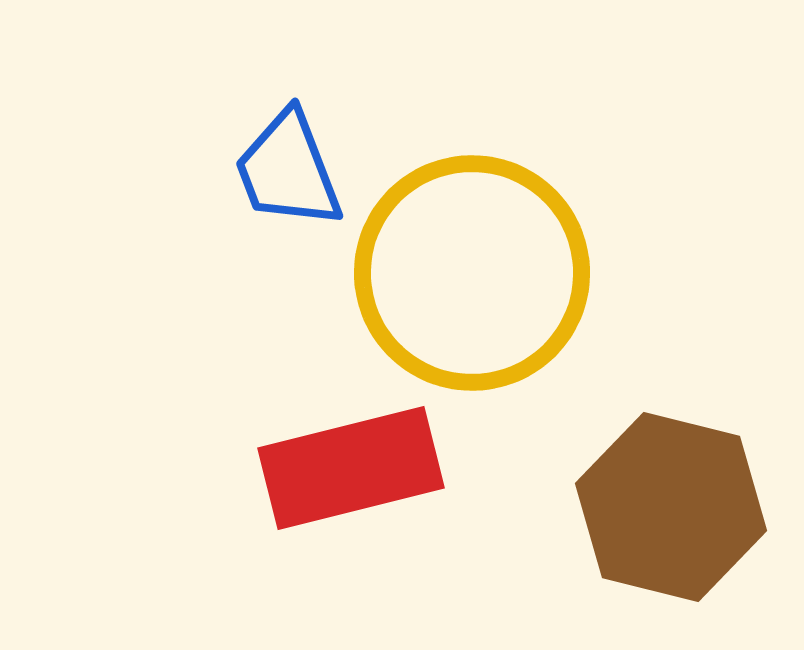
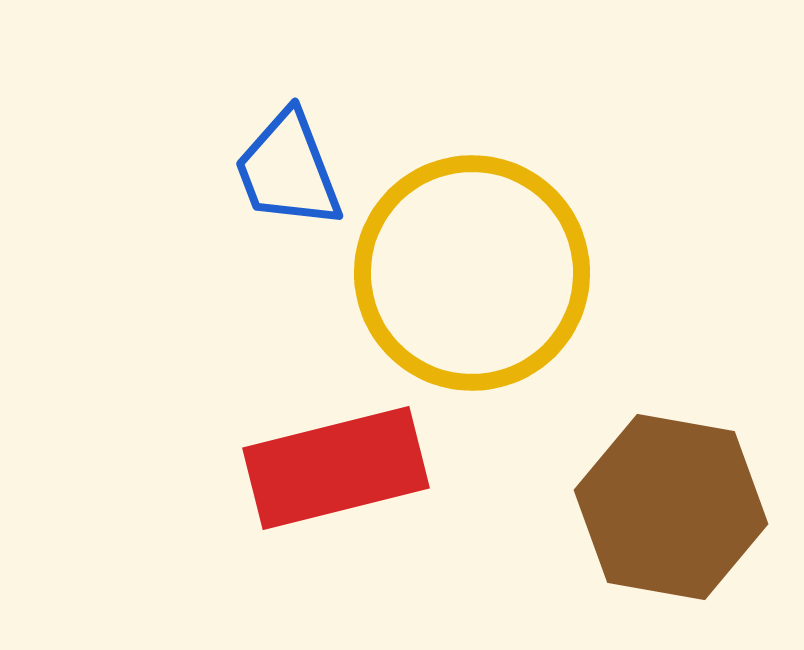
red rectangle: moved 15 px left
brown hexagon: rotated 4 degrees counterclockwise
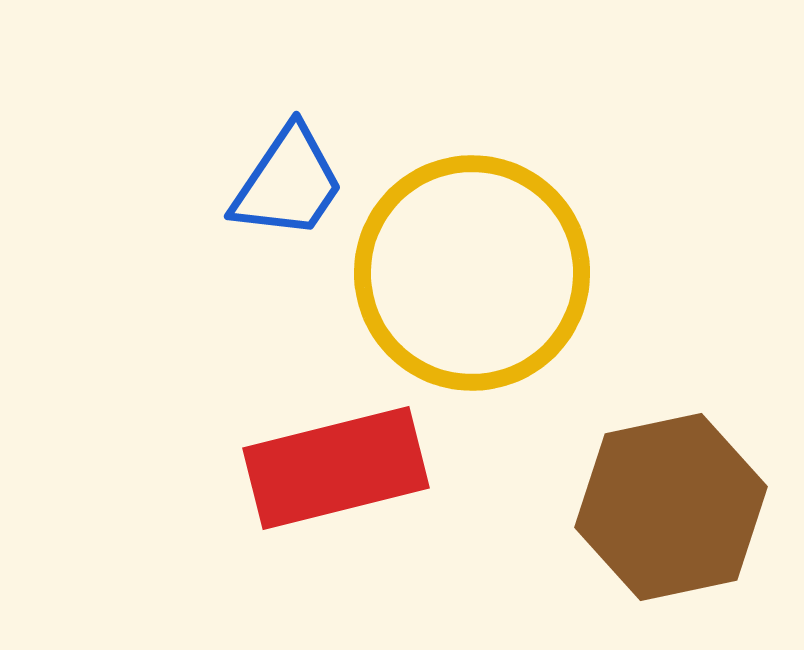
blue trapezoid: moved 13 px down; rotated 125 degrees counterclockwise
brown hexagon: rotated 22 degrees counterclockwise
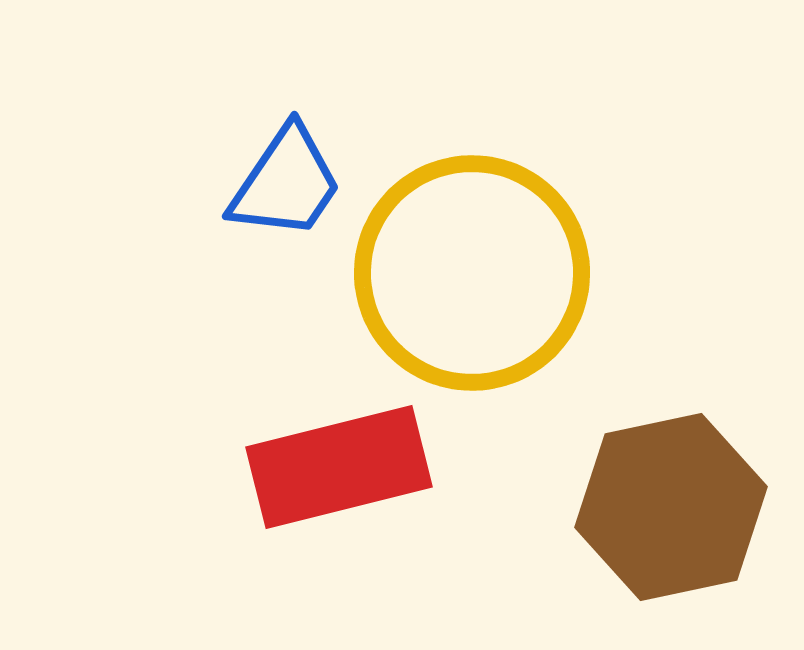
blue trapezoid: moved 2 px left
red rectangle: moved 3 px right, 1 px up
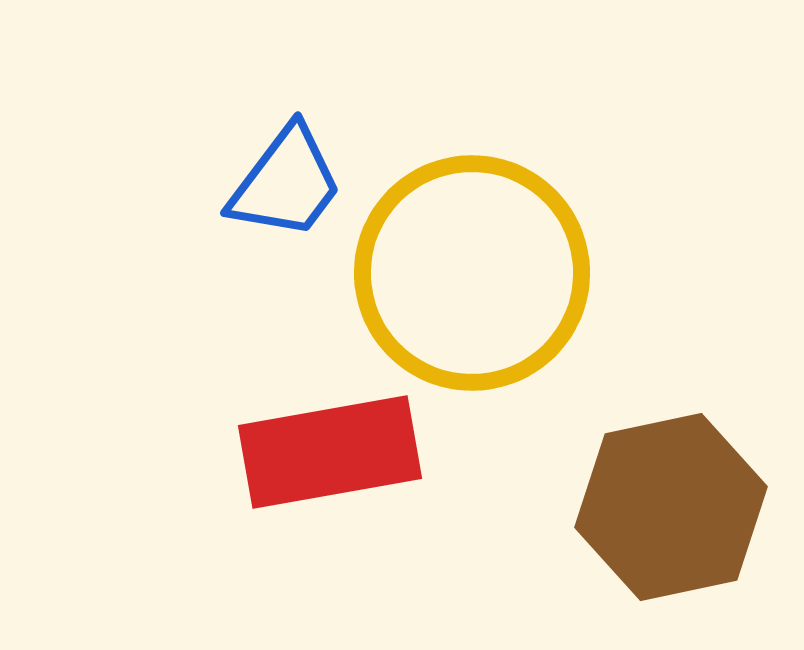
blue trapezoid: rotated 3 degrees clockwise
red rectangle: moved 9 px left, 15 px up; rotated 4 degrees clockwise
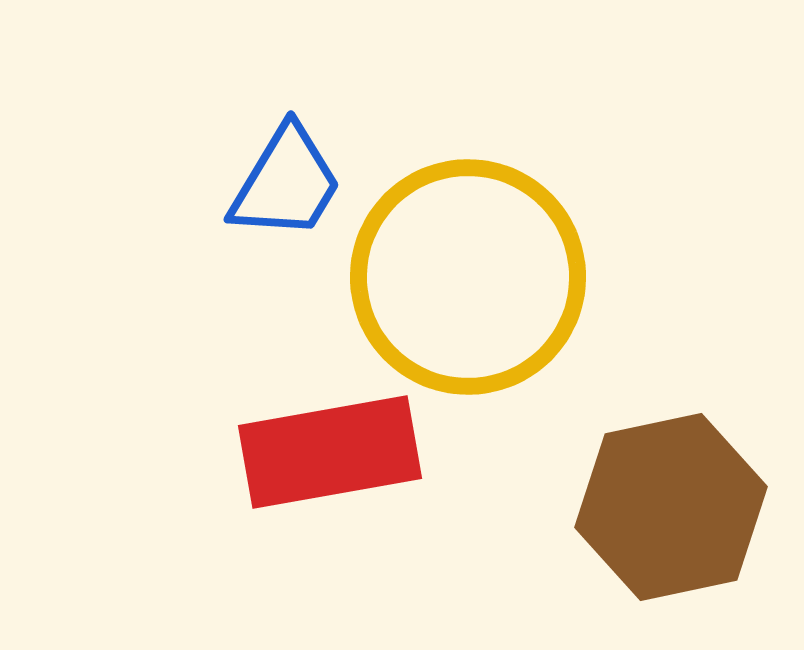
blue trapezoid: rotated 6 degrees counterclockwise
yellow circle: moved 4 px left, 4 px down
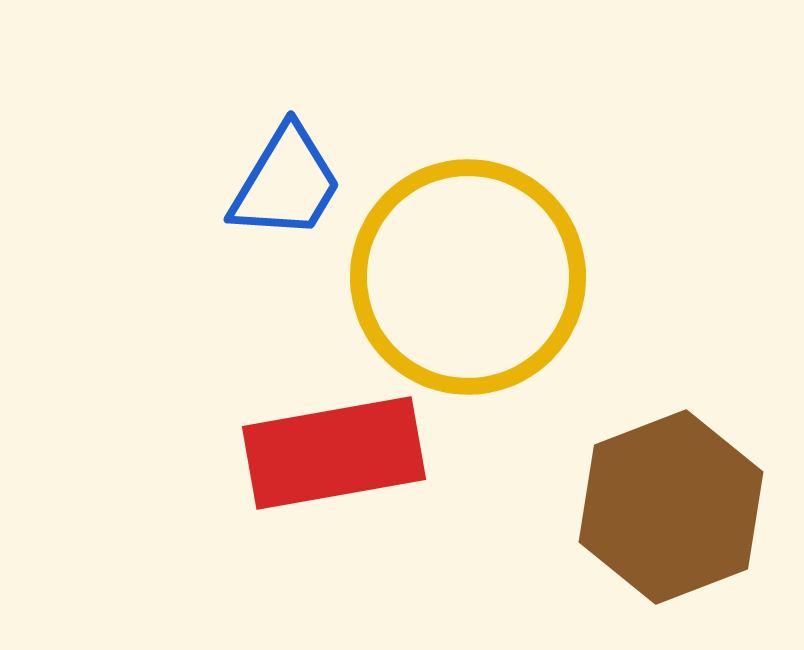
red rectangle: moved 4 px right, 1 px down
brown hexagon: rotated 9 degrees counterclockwise
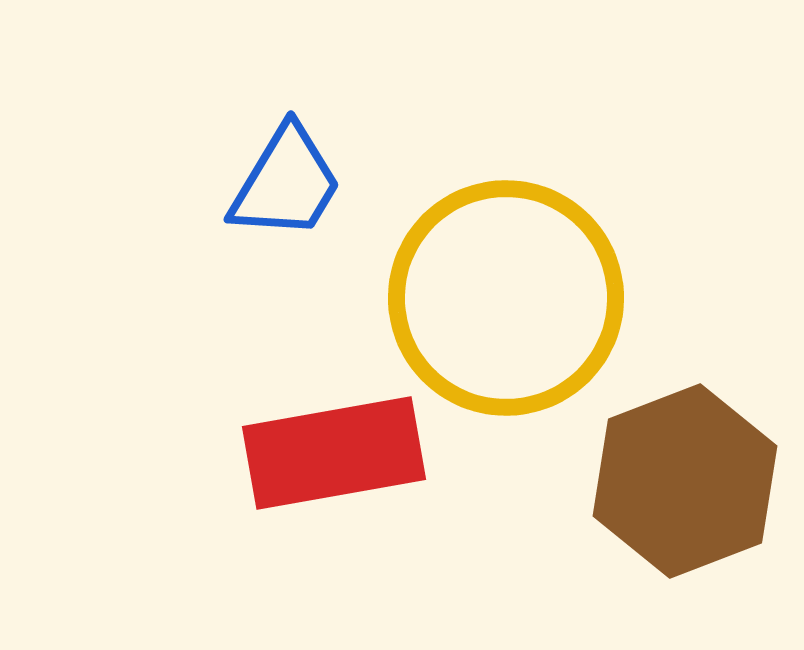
yellow circle: moved 38 px right, 21 px down
brown hexagon: moved 14 px right, 26 px up
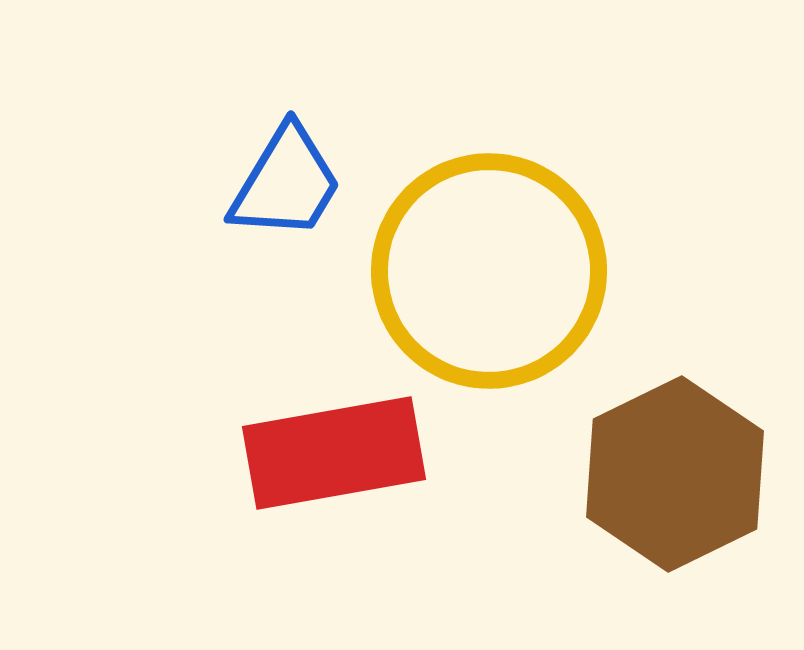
yellow circle: moved 17 px left, 27 px up
brown hexagon: moved 10 px left, 7 px up; rotated 5 degrees counterclockwise
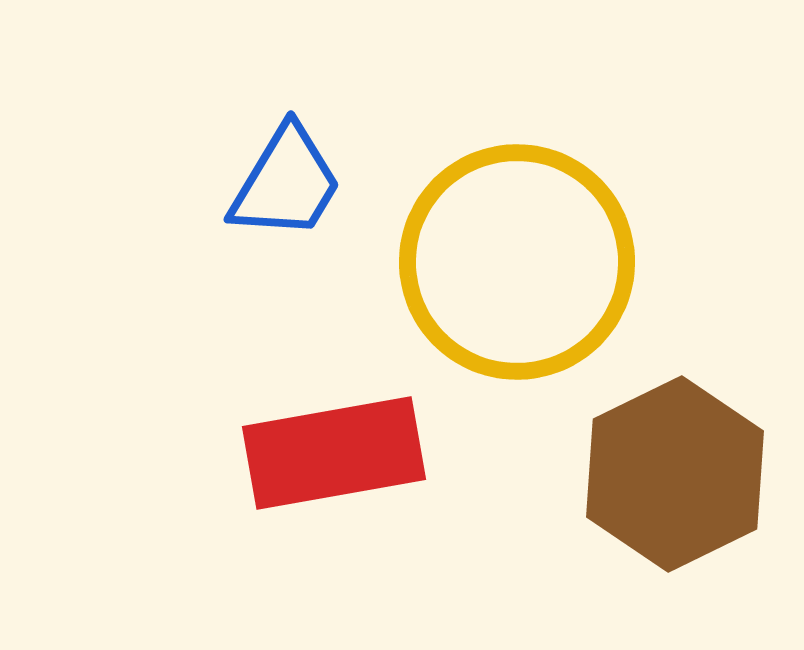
yellow circle: moved 28 px right, 9 px up
